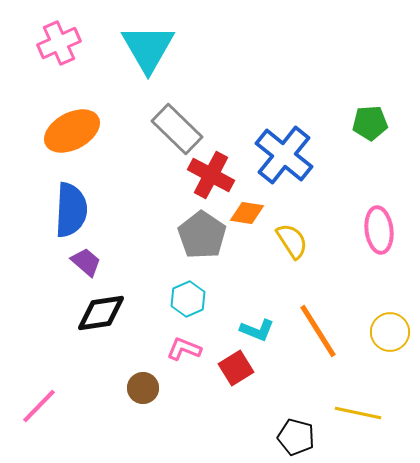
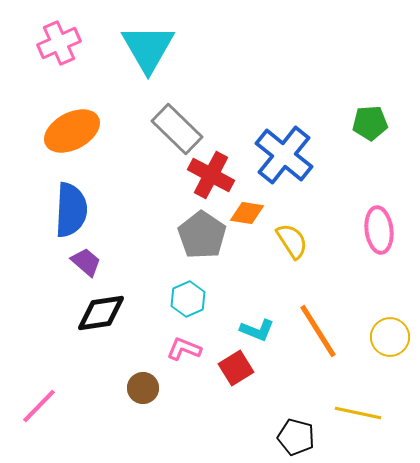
yellow circle: moved 5 px down
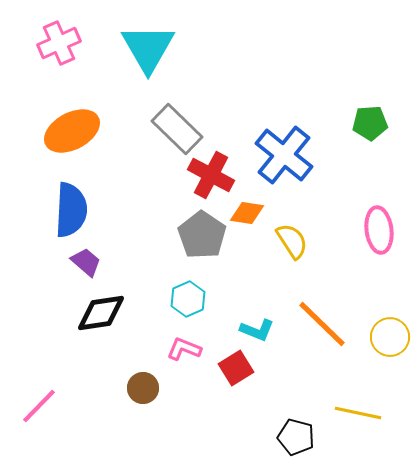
orange line: moved 4 px right, 7 px up; rotated 14 degrees counterclockwise
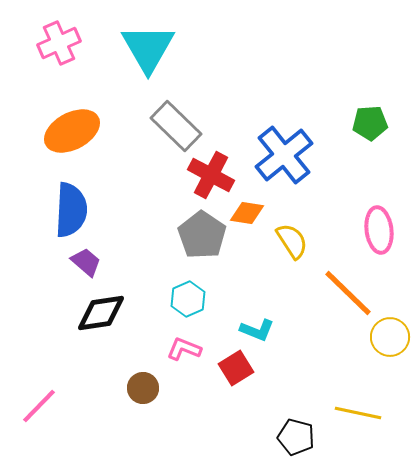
gray rectangle: moved 1 px left, 3 px up
blue cross: rotated 12 degrees clockwise
orange line: moved 26 px right, 31 px up
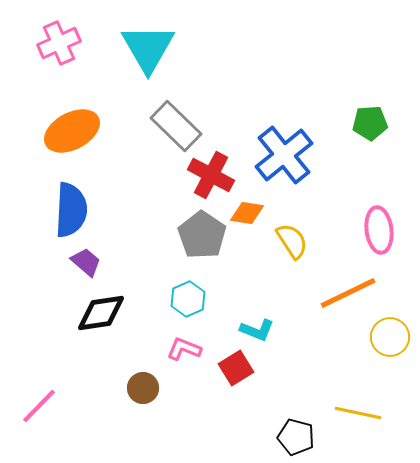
orange line: rotated 70 degrees counterclockwise
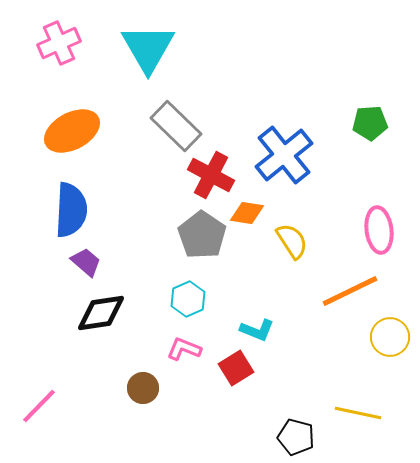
orange line: moved 2 px right, 2 px up
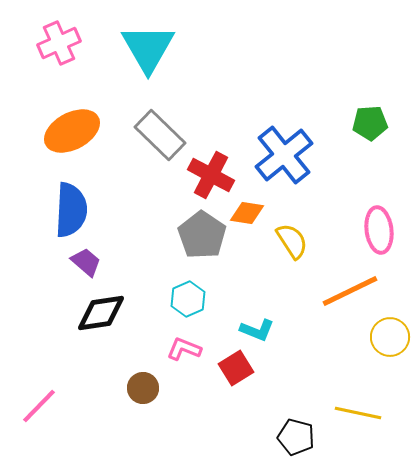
gray rectangle: moved 16 px left, 9 px down
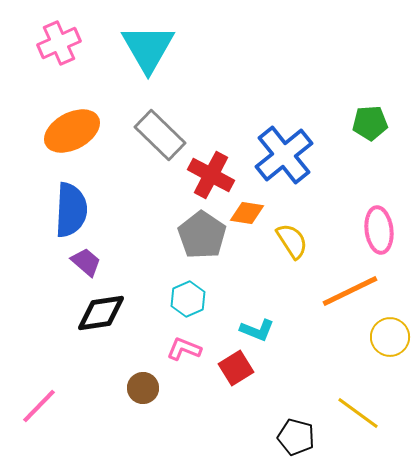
yellow line: rotated 24 degrees clockwise
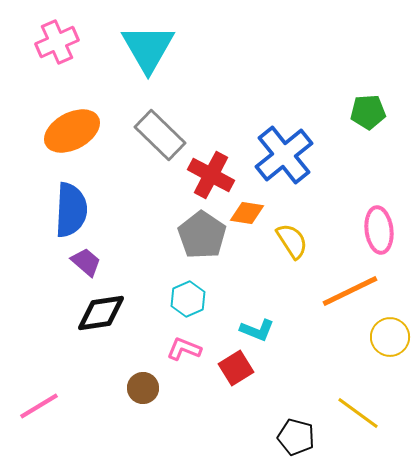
pink cross: moved 2 px left, 1 px up
green pentagon: moved 2 px left, 11 px up
pink line: rotated 15 degrees clockwise
